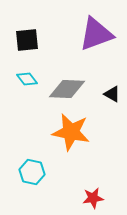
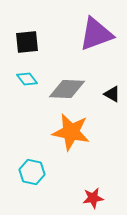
black square: moved 2 px down
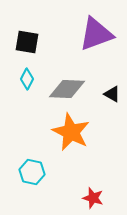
black square: rotated 15 degrees clockwise
cyan diamond: rotated 65 degrees clockwise
orange star: rotated 15 degrees clockwise
red star: rotated 25 degrees clockwise
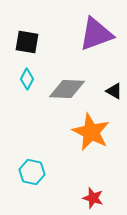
black triangle: moved 2 px right, 3 px up
orange star: moved 20 px right
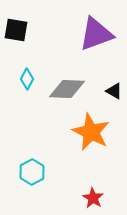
black square: moved 11 px left, 12 px up
cyan hexagon: rotated 20 degrees clockwise
red star: rotated 15 degrees clockwise
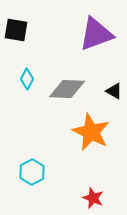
red star: rotated 10 degrees counterclockwise
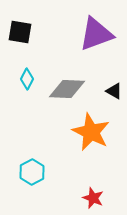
black square: moved 4 px right, 2 px down
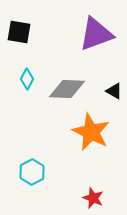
black square: moved 1 px left
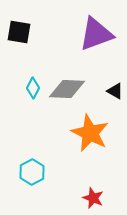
cyan diamond: moved 6 px right, 9 px down
black triangle: moved 1 px right
orange star: moved 1 px left, 1 px down
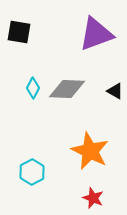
orange star: moved 18 px down
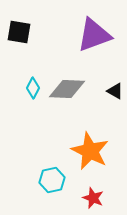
purple triangle: moved 2 px left, 1 px down
cyan hexagon: moved 20 px right, 8 px down; rotated 15 degrees clockwise
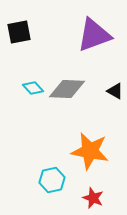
black square: rotated 20 degrees counterclockwise
cyan diamond: rotated 70 degrees counterclockwise
orange star: rotated 15 degrees counterclockwise
